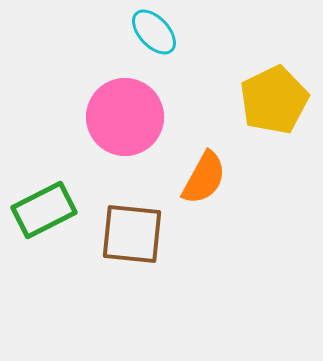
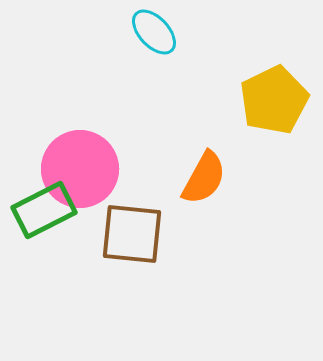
pink circle: moved 45 px left, 52 px down
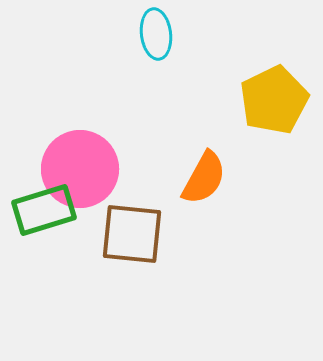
cyan ellipse: moved 2 px right, 2 px down; rotated 36 degrees clockwise
green rectangle: rotated 10 degrees clockwise
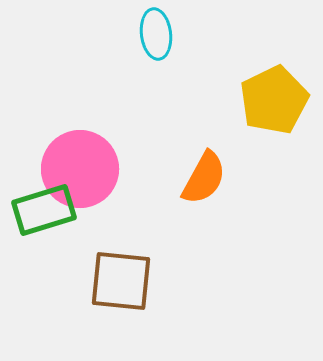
brown square: moved 11 px left, 47 px down
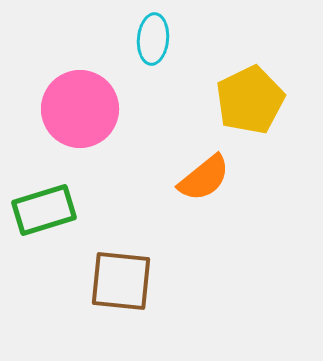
cyan ellipse: moved 3 px left, 5 px down; rotated 12 degrees clockwise
yellow pentagon: moved 24 px left
pink circle: moved 60 px up
orange semicircle: rotated 22 degrees clockwise
